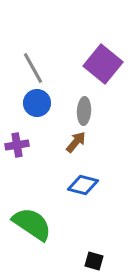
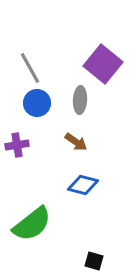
gray line: moved 3 px left
gray ellipse: moved 4 px left, 11 px up
brown arrow: rotated 85 degrees clockwise
green semicircle: rotated 108 degrees clockwise
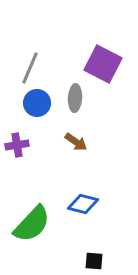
purple square: rotated 12 degrees counterclockwise
gray line: rotated 52 degrees clockwise
gray ellipse: moved 5 px left, 2 px up
blue diamond: moved 19 px down
green semicircle: rotated 9 degrees counterclockwise
black square: rotated 12 degrees counterclockwise
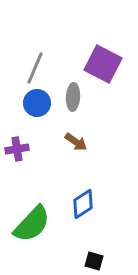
gray line: moved 5 px right
gray ellipse: moved 2 px left, 1 px up
purple cross: moved 4 px down
blue diamond: rotated 48 degrees counterclockwise
black square: rotated 12 degrees clockwise
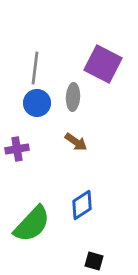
gray line: rotated 16 degrees counterclockwise
blue diamond: moved 1 px left, 1 px down
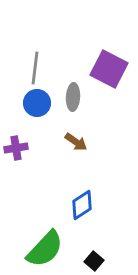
purple square: moved 6 px right, 5 px down
purple cross: moved 1 px left, 1 px up
green semicircle: moved 13 px right, 25 px down
black square: rotated 24 degrees clockwise
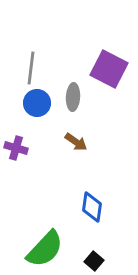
gray line: moved 4 px left
purple cross: rotated 25 degrees clockwise
blue diamond: moved 10 px right, 2 px down; rotated 48 degrees counterclockwise
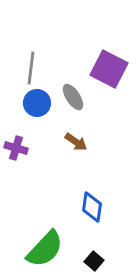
gray ellipse: rotated 36 degrees counterclockwise
